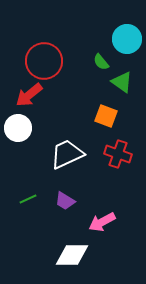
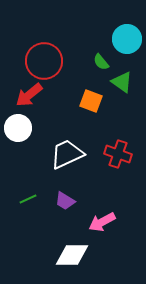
orange square: moved 15 px left, 15 px up
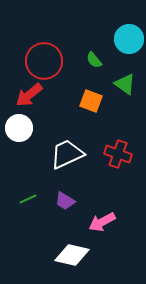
cyan circle: moved 2 px right
green semicircle: moved 7 px left, 2 px up
green triangle: moved 3 px right, 2 px down
white circle: moved 1 px right
white diamond: rotated 12 degrees clockwise
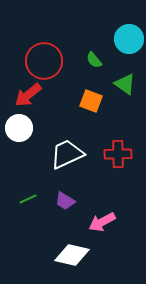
red arrow: moved 1 px left
red cross: rotated 20 degrees counterclockwise
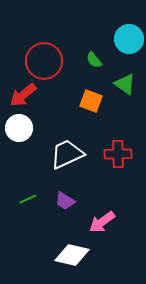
red arrow: moved 5 px left
pink arrow: rotated 8 degrees counterclockwise
